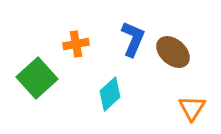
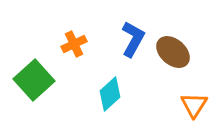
blue L-shape: rotated 6 degrees clockwise
orange cross: moved 2 px left; rotated 15 degrees counterclockwise
green square: moved 3 px left, 2 px down
orange triangle: moved 2 px right, 3 px up
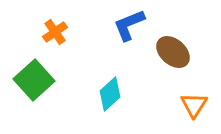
blue L-shape: moved 4 px left, 14 px up; rotated 141 degrees counterclockwise
orange cross: moved 19 px left, 12 px up; rotated 10 degrees counterclockwise
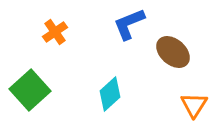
blue L-shape: moved 1 px up
green square: moved 4 px left, 10 px down
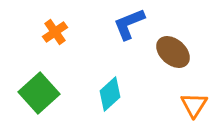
green square: moved 9 px right, 3 px down
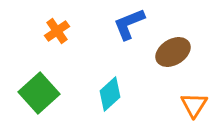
orange cross: moved 2 px right, 1 px up
brown ellipse: rotated 72 degrees counterclockwise
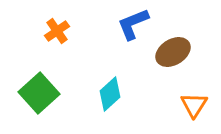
blue L-shape: moved 4 px right
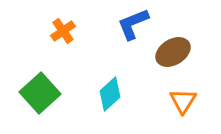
orange cross: moved 6 px right
green square: moved 1 px right
orange triangle: moved 11 px left, 4 px up
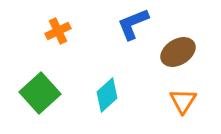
orange cross: moved 5 px left; rotated 10 degrees clockwise
brown ellipse: moved 5 px right
cyan diamond: moved 3 px left, 1 px down
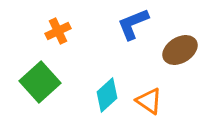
brown ellipse: moved 2 px right, 2 px up
green square: moved 11 px up
orange triangle: moved 34 px left; rotated 28 degrees counterclockwise
